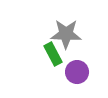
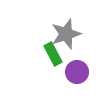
gray star: rotated 20 degrees counterclockwise
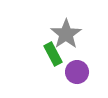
gray star: rotated 16 degrees counterclockwise
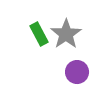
green rectangle: moved 14 px left, 20 px up
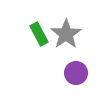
purple circle: moved 1 px left, 1 px down
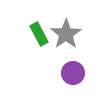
purple circle: moved 3 px left
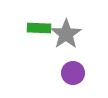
green rectangle: moved 6 px up; rotated 60 degrees counterclockwise
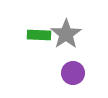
green rectangle: moved 7 px down
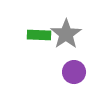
purple circle: moved 1 px right, 1 px up
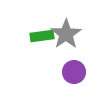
green rectangle: moved 3 px right, 1 px down; rotated 10 degrees counterclockwise
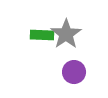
green rectangle: moved 1 px up; rotated 10 degrees clockwise
